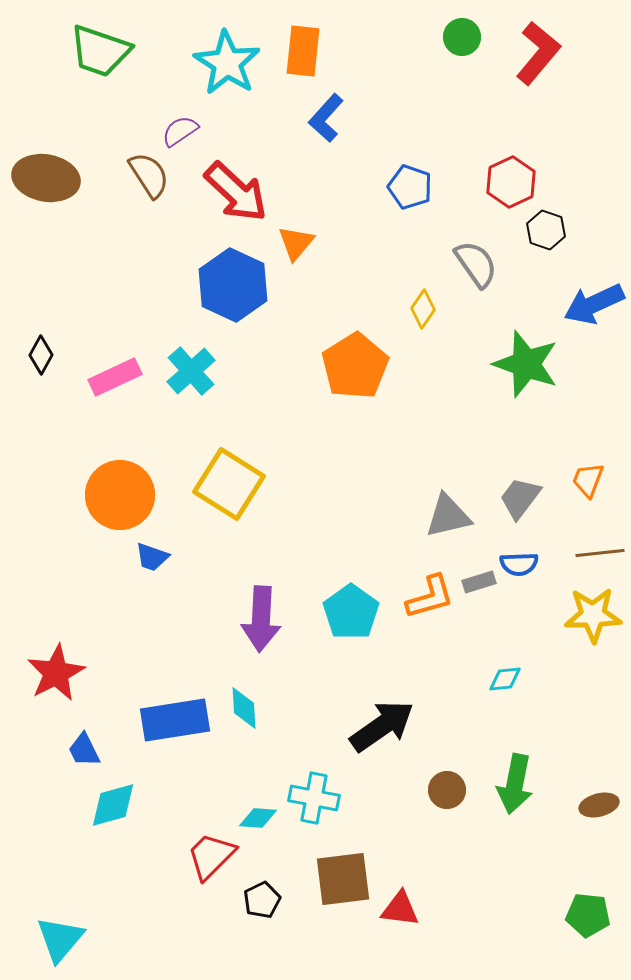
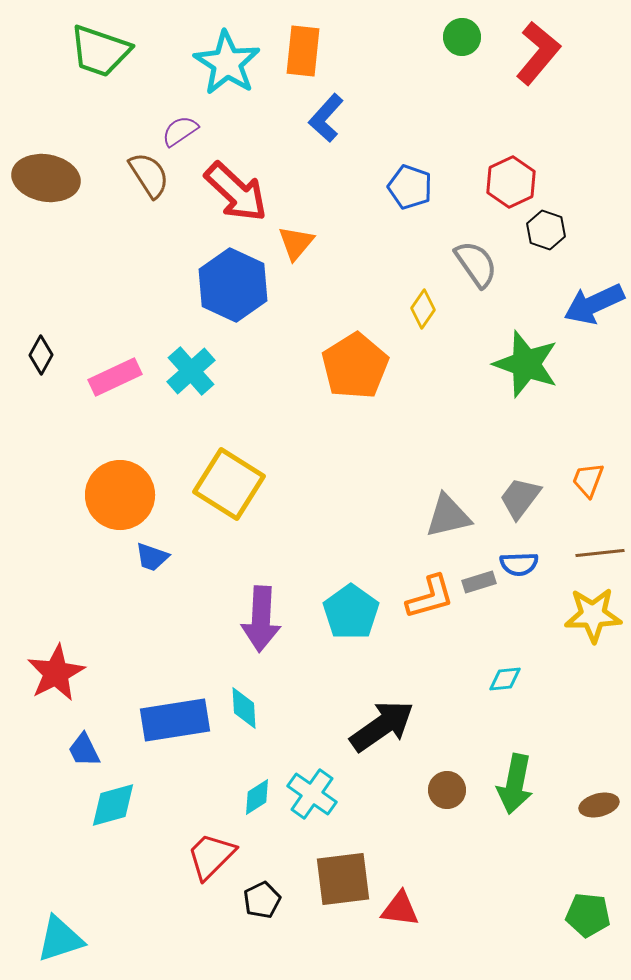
cyan cross at (314, 798): moved 2 px left, 4 px up; rotated 24 degrees clockwise
cyan diamond at (258, 818): moved 1 px left, 21 px up; rotated 36 degrees counterclockwise
cyan triangle at (60, 939): rotated 32 degrees clockwise
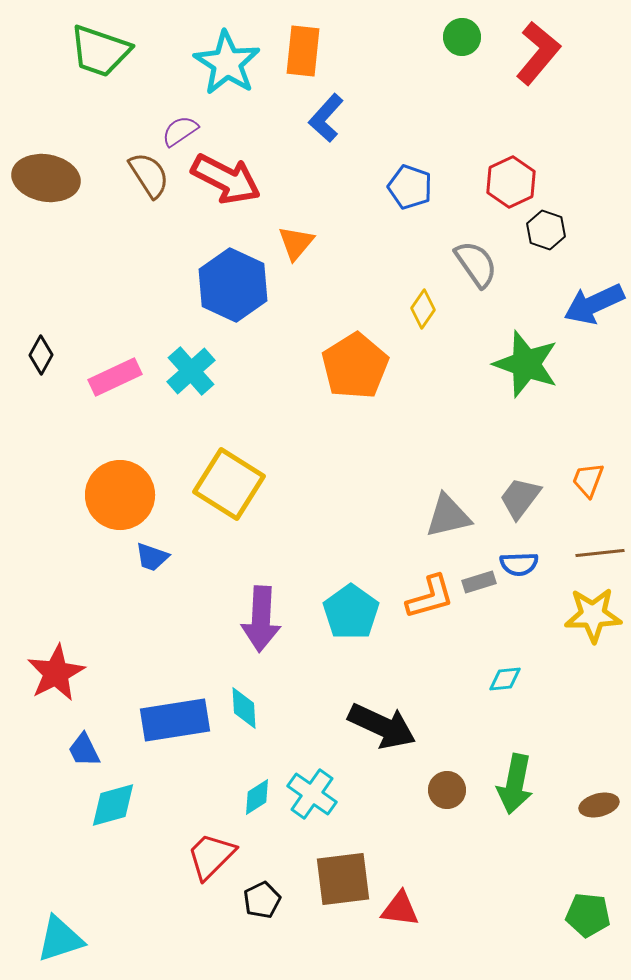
red arrow at (236, 192): moved 10 px left, 13 px up; rotated 16 degrees counterclockwise
black arrow at (382, 726): rotated 60 degrees clockwise
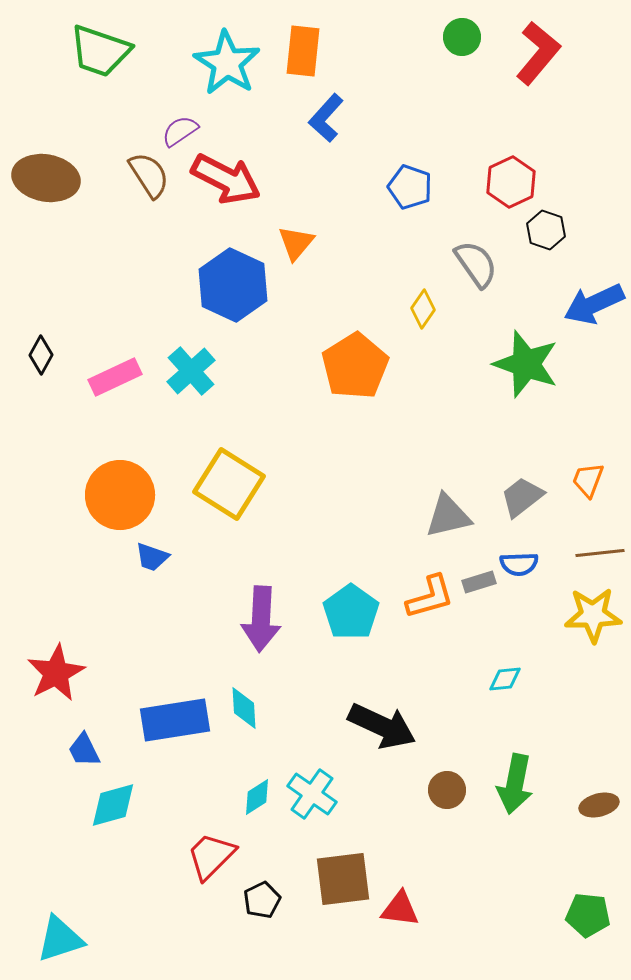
gray trapezoid at (520, 498): moved 2 px right, 1 px up; rotated 15 degrees clockwise
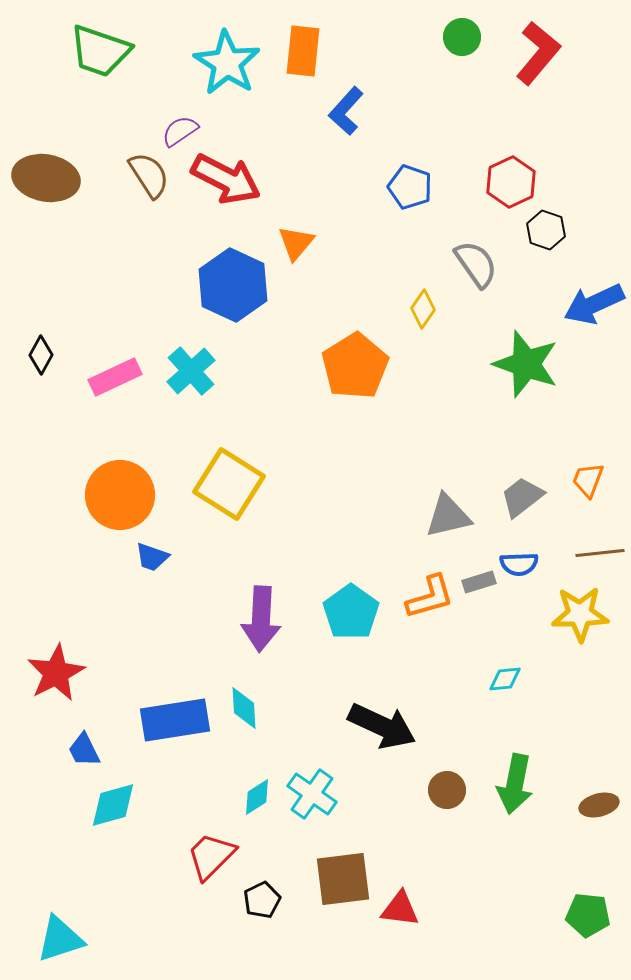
blue L-shape at (326, 118): moved 20 px right, 7 px up
yellow star at (593, 615): moved 13 px left, 1 px up
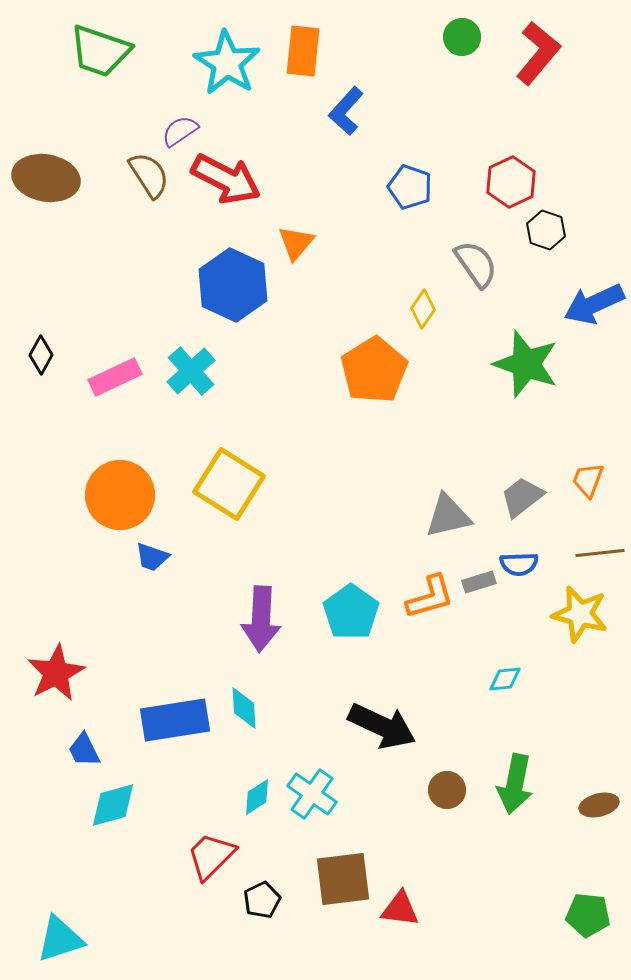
orange pentagon at (355, 366): moved 19 px right, 4 px down
yellow star at (580, 614): rotated 16 degrees clockwise
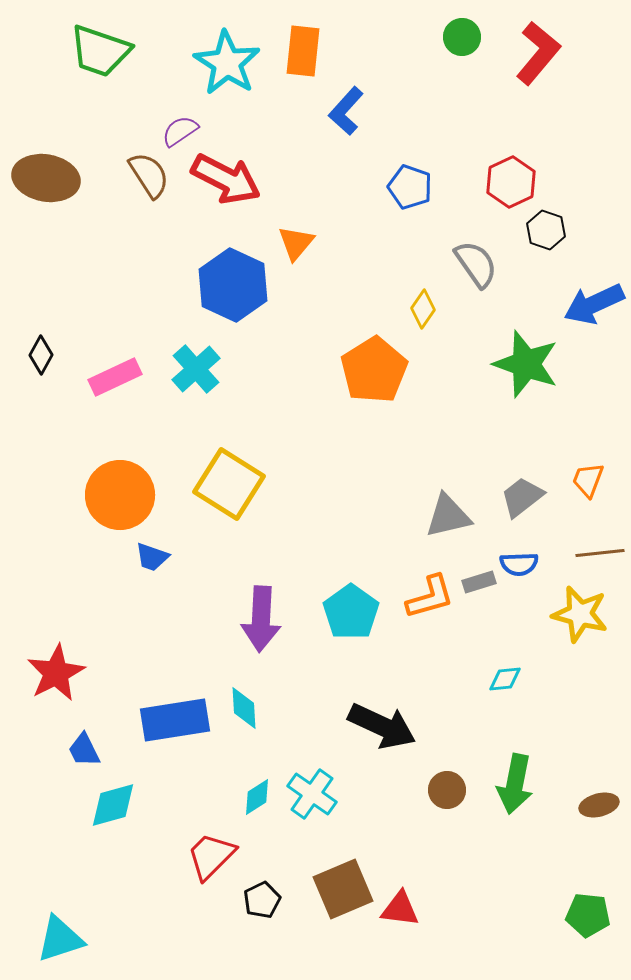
cyan cross at (191, 371): moved 5 px right, 2 px up
brown square at (343, 879): moved 10 px down; rotated 16 degrees counterclockwise
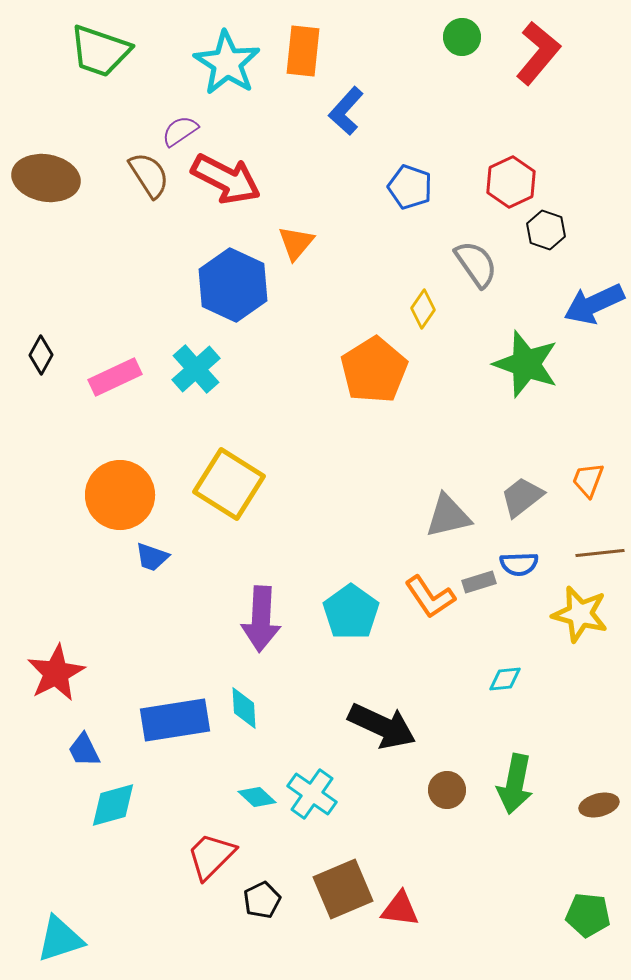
orange L-shape at (430, 597): rotated 72 degrees clockwise
cyan diamond at (257, 797): rotated 75 degrees clockwise
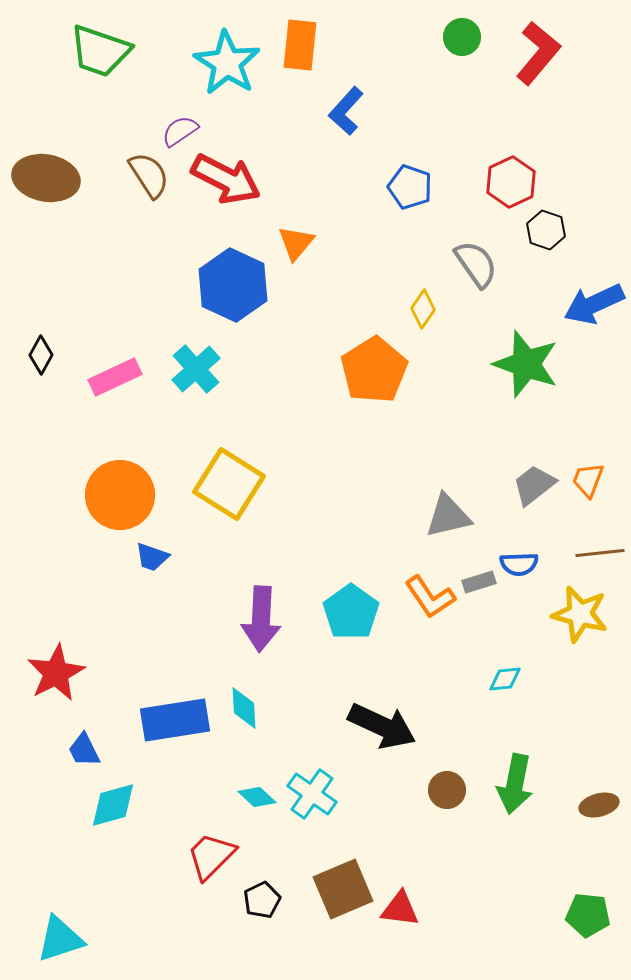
orange rectangle at (303, 51): moved 3 px left, 6 px up
gray trapezoid at (522, 497): moved 12 px right, 12 px up
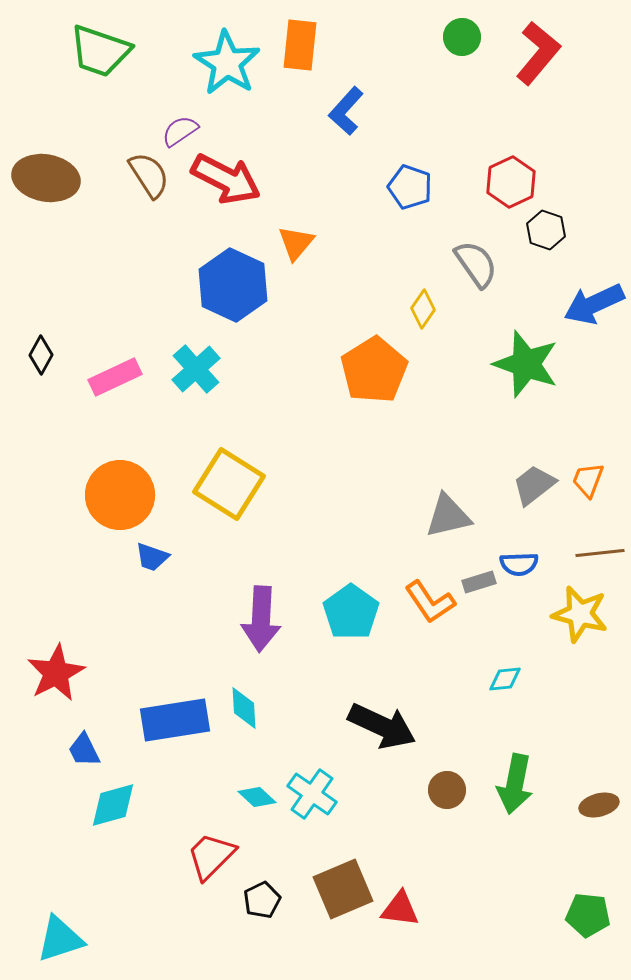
orange L-shape at (430, 597): moved 5 px down
